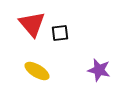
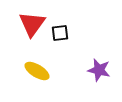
red triangle: rotated 16 degrees clockwise
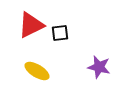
red triangle: moved 1 px left, 1 px down; rotated 28 degrees clockwise
purple star: moved 3 px up
